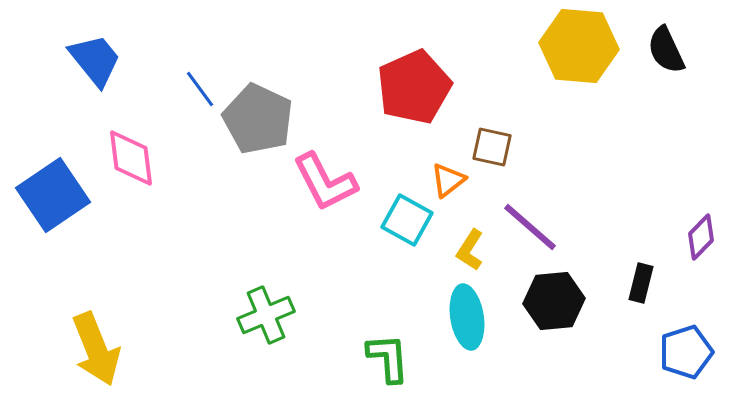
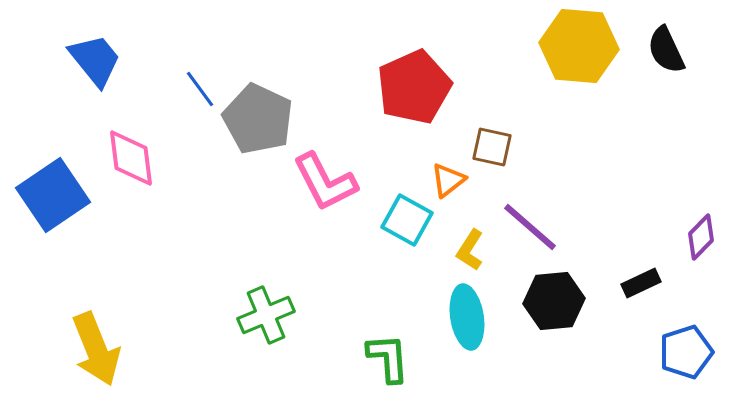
black rectangle: rotated 51 degrees clockwise
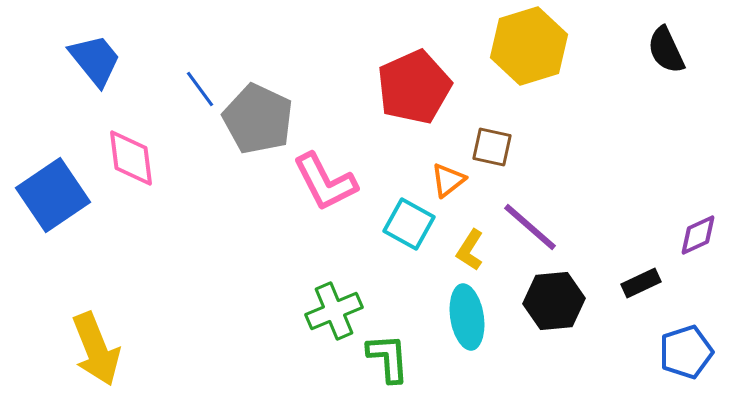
yellow hexagon: moved 50 px left; rotated 22 degrees counterclockwise
cyan square: moved 2 px right, 4 px down
purple diamond: moved 3 px left, 2 px up; rotated 21 degrees clockwise
green cross: moved 68 px right, 4 px up
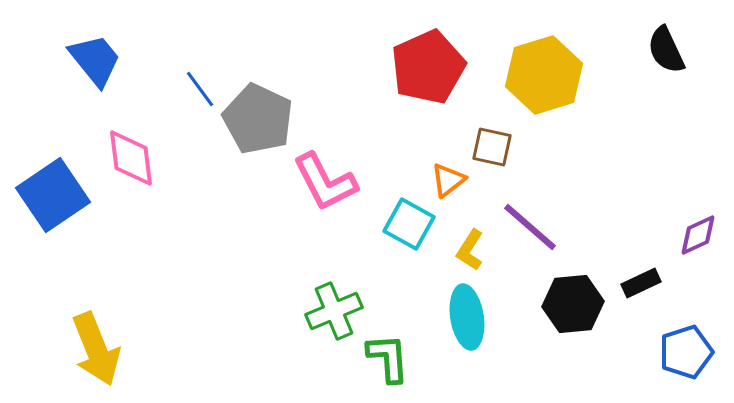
yellow hexagon: moved 15 px right, 29 px down
red pentagon: moved 14 px right, 20 px up
black hexagon: moved 19 px right, 3 px down
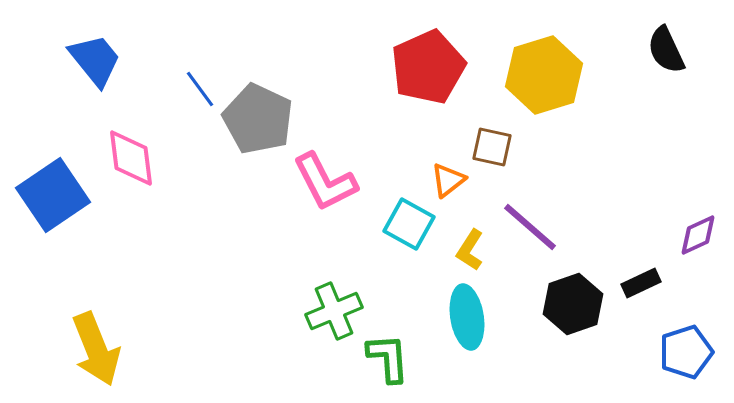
black hexagon: rotated 14 degrees counterclockwise
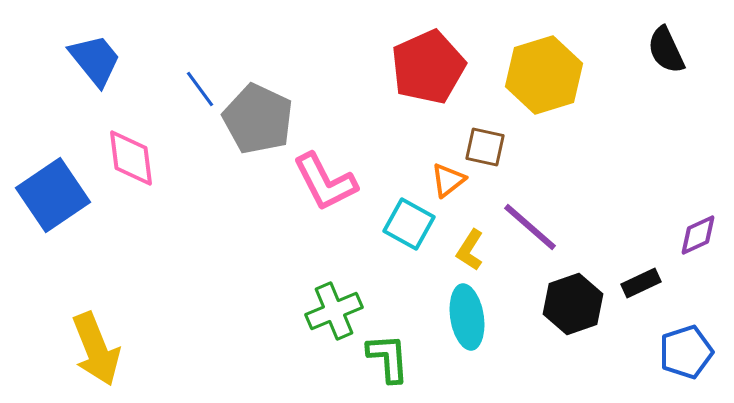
brown square: moved 7 px left
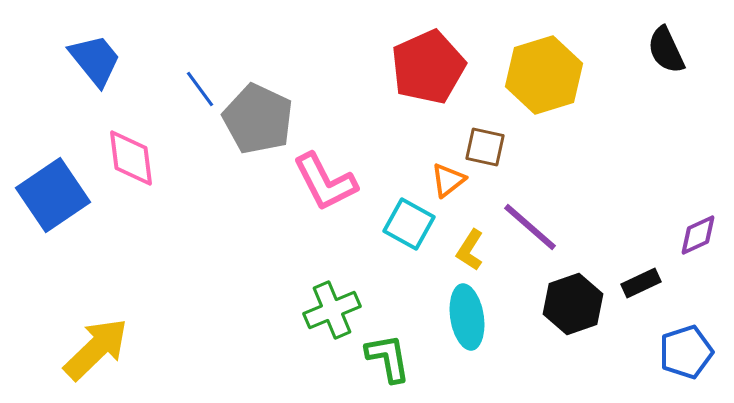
green cross: moved 2 px left, 1 px up
yellow arrow: rotated 112 degrees counterclockwise
green L-shape: rotated 6 degrees counterclockwise
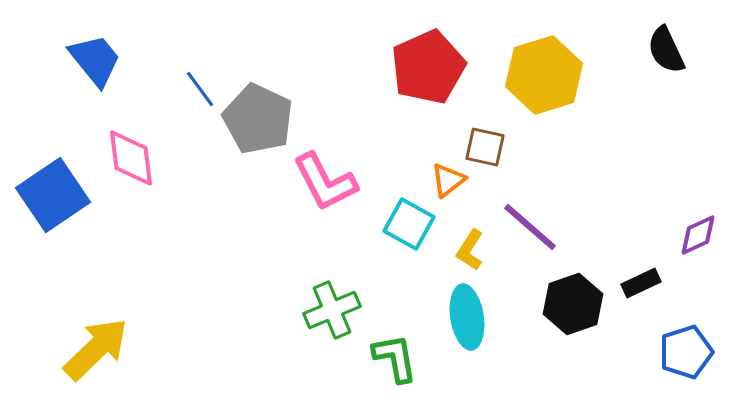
green L-shape: moved 7 px right
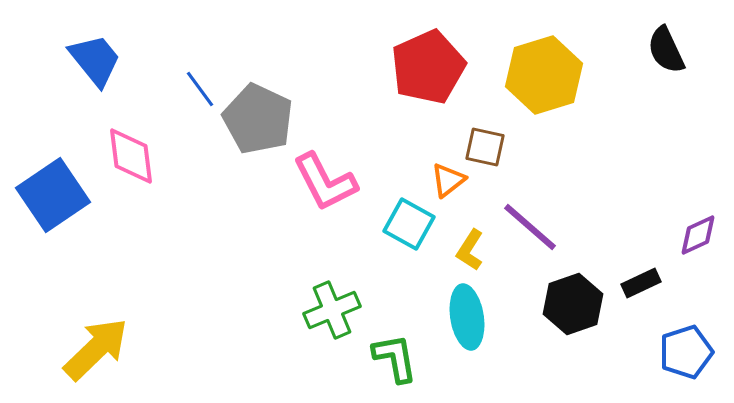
pink diamond: moved 2 px up
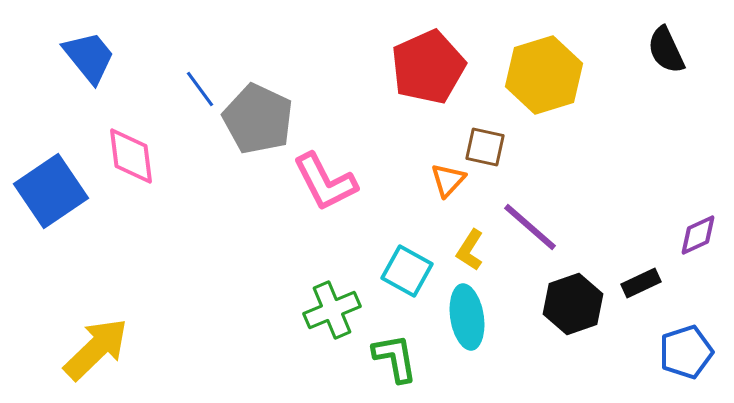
blue trapezoid: moved 6 px left, 3 px up
orange triangle: rotated 9 degrees counterclockwise
blue square: moved 2 px left, 4 px up
cyan square: moved 2 px left, 47 px down
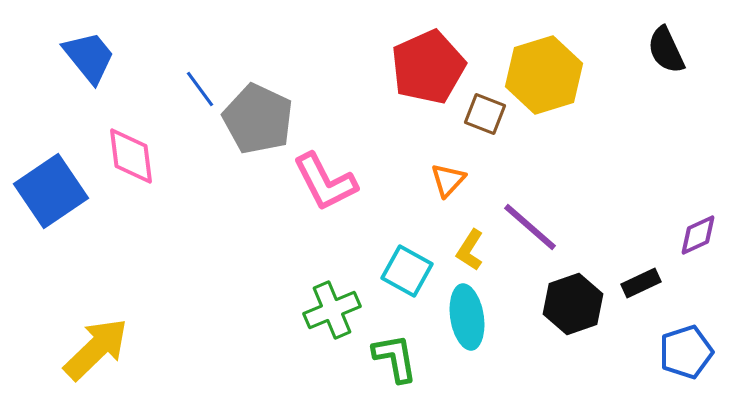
brown square: moved 33 px up; rotated 9 degrees clockwise
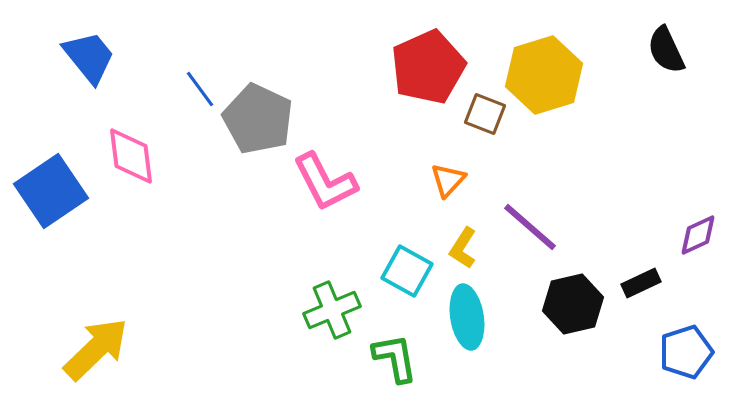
yellow L-shape: moved 7 px left, 2 px up
black hexagon: rotated 6 degrees clockwise
